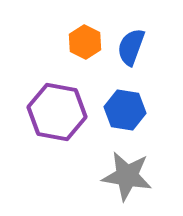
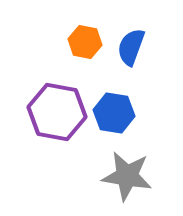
orange hexagon: rotated 16 degrees counterclockwise
blue hexagon: moved 11 px left, 3 px down
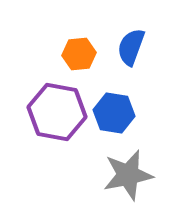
orange hexagon: moved 6 px left, 12 px down; rotated 16 degrees counterclockwise
gray star: moved 1 px right, 1 px up; rotated 21 degrees counterclockwise
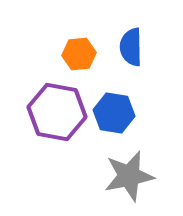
blue semicircle: rotated 21 degrees counterclockwise
gray star: moved 1 px right, 1 px down
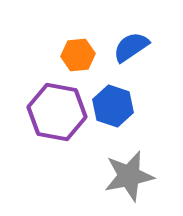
blue semicircle: rotated 57 degrees clockwise
orange hexagon: moved 1 px left, 1 px down
blue hexagon: moved 1 px left, 7 px up; rotated 9 degrees clockwise
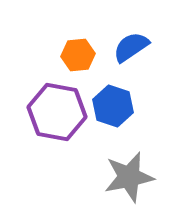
gray star: moved 1 px down
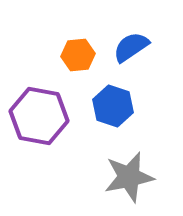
purple hexagon: moved 18 px left, 4 px down
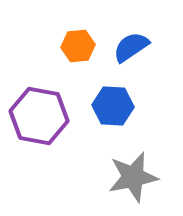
orange hexagon: moved 9 px up
blue hexagon: rotated 15 degrees counterclockwise
gray star: moved 4 px right
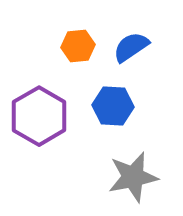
purple hexagon: rotated 20 degrees clockwise
